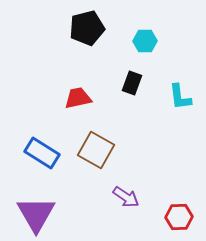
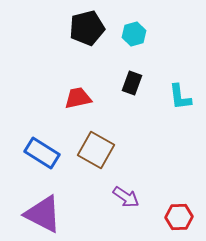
cyan hexagon: moved 11 px left, 7 px up; rotated 15 degrees counterclockwise
purple triangle: moved 7 px right; rotated 33 degrees counterclockwise
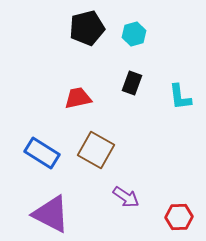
purple triangle: moved 8 px right
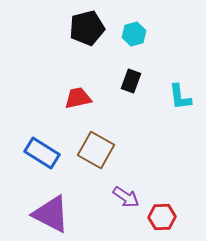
black rectangle: moved 1 px left, 2 px up
red hexagon: moved 17 px left
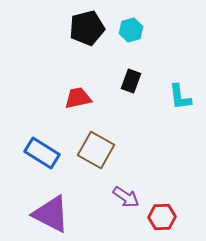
cyan hexagon: moved 3 px left, 4 px up
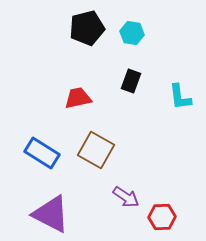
cyan hexagon: moved 1 px right, 3 px down; rotated 25 degrees clockwise
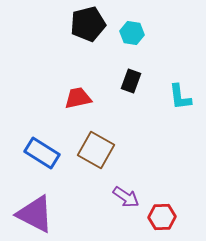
black pentagon: moved 1 px right, 4 px up
purple triangle: moved 16 px left
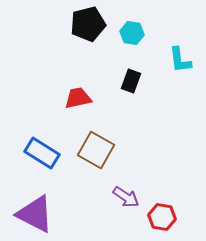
cyan L-shape: moved 37 px up
red hexagon: rotated 12 degrees clockwise
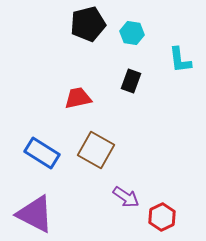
red hexagon: rotated 24 degrees clockwise
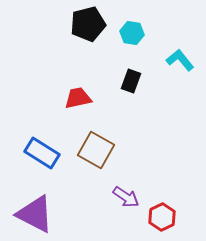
cyan L-shape: rotated 148 degrees clockwise
